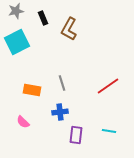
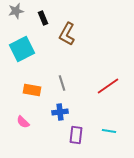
brown L-shape: moved 2 px left, 5 px down
cyan square: moved 5 px right, 7 px down
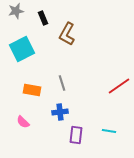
red line: moved 11 px right
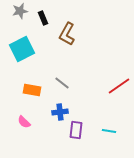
gray star: moved 4 px right
gray line: rotated 35 degrees counterclockwise
pink semicircle: moved 1 px right
purple rectangle: moved 5 px up
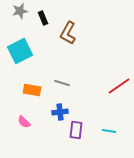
brown L-shape: moved 1 px right, 1 px up
cyan square: moved 2 px left, 2 px down
gray line: rotated 21 degrees counterclockwise
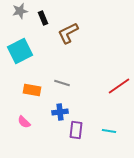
brown L-shape: rotated 35 degrees clockwise
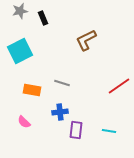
brown L-shape: moved 18 px right, 7 px down
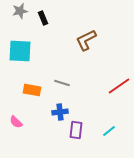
cyan square: rotated 30 degrees clockwise
pink semicircle: moved 8 px left
cyan line: rotated 48 degrees counterclockwise
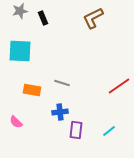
brown L-shape: moved 7 px right, 22 px up
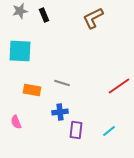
black rectangle: moved 1 px right, 3 px up
pink semicircle: rotated 24 degrees clockwise
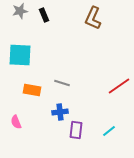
brown L-shape: rotated 40 degrees counterclockwise
cyan square: moved 4 px down
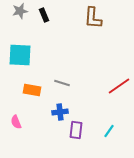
brown L-shape: rotated 20 degrees counterclockwise
cyan line: rotated 16 degrees counterclockwise
